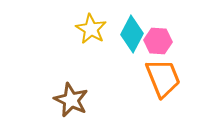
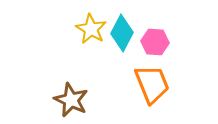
cyan diamond: moved 10 px left, 1 px up
pink hexagon: moved 3 px left, 1 px down
orange trapezoid: moved 11 px left, 6 px down
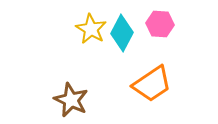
pink hexagon: moved 5 px right, 18 px up
orange trapezoid: rotated 78 degrees clockwise
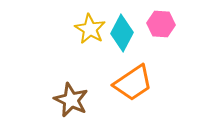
pink hexagon: moved 1 px right
yellow star: moved 1 px left
orange trapezoid: moved 19 px left, 1 px up
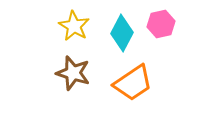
pink hexagon: rotated 16 degrees counterclockwise
yellow star: moved 16 px left, 3 px up
brown star: moved 2 px right, 27 px up; rotated 8 degrees counterclockwise
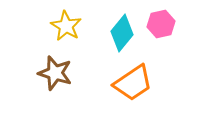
yellow star: moved 8 px left
cyan diamond: rotated 12 degrees clockwise
brown star: moved 18 px left
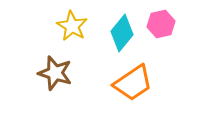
yellow star: moved 6 px right
